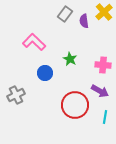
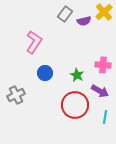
purple semicircle: rotated 96 degrees counterclockwise
pink L-shape: rotated 80 degrees clockwise
green star: moved 7 px right, 16 px down
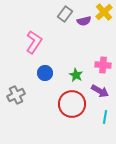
green star: moved 1 px left
red circle: moved 3 px left, 1 px up
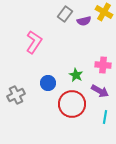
yellow cross: rotated 18 degrees counterclockwise
blue circle: moved 3 px right, 10 px down
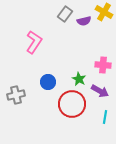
green star: moved 3 px right, 4 px down
blue circle: moved 1 px up
gray cross: rotated 12 degrees clockwise
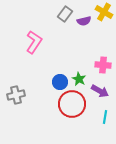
blue circle: moved 12 px right
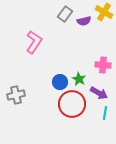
purple arrow: moved 1 px left, 2 px down
cyan line: moved 4 px up
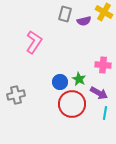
gray rectangle: rotated 21 degrees counterclockwise
